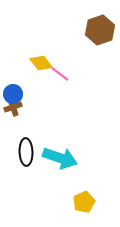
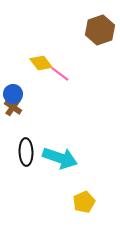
brown cross: rotated 36 degrees counterclockwise
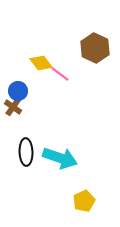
brown hexagon: moved 5 px left, 18 px down; rotated 16 degrees counterclockwise
blue circle: moved 5 px right, 3 px up
yellow pentagon: moved 1 px up
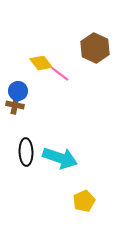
brown cross: moved 2 px right, 2 px up; rotated 24 degrees counterclockwise
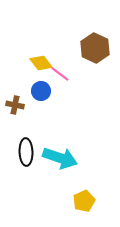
blue circle: moved 23 px right
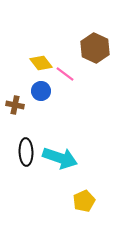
pink line: moved 5 px right
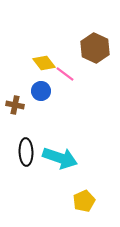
yellow diamond: moved 3 px right
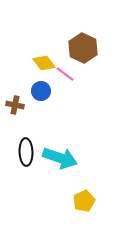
brown hexagon: moved 12 px left
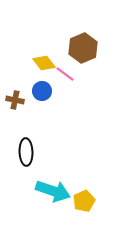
brown hexagon: rotated 12 degrees clockwise
blue circle: moved 1 px right
brown cross: moved 5 px up
cyan arrow: moved 7 px left, 33 px down
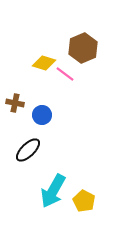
yellow diamond: rotated 35 degrees counterclockwise
blue circle: moved 24 px down
brown cross: moved 3 px down
black ellipse: moved 2 px right, 2 px up; rotated 48 degrees clockwise
cyan arrow: rotated 100 degrees clockwise
yellow pentagon: rotated 20 degrees counterclockwise
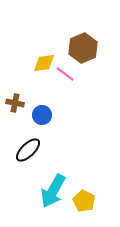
yellow diamond: rotated 25 degrees counterclockwise
